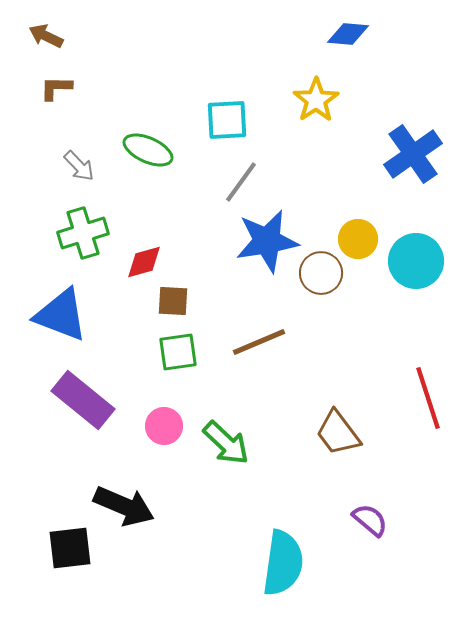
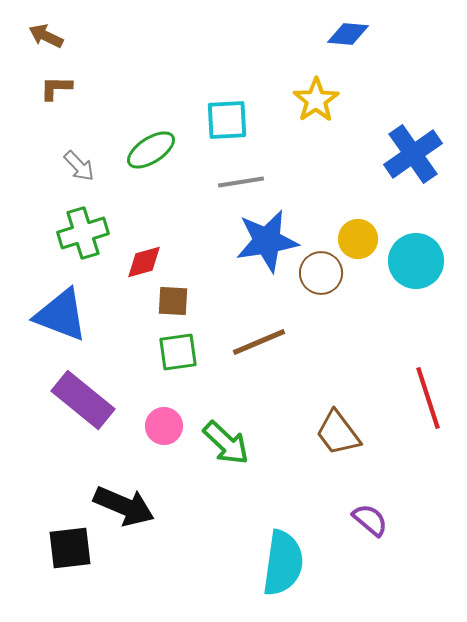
green ellipse: moved 3 px right; rotated 57 degrees counterclockwise
gray line: rotated 45 degrees clockwise
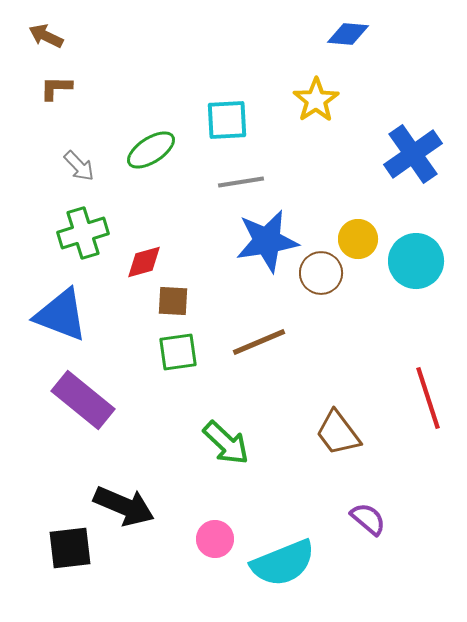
pink circle: moved 51 px right, 113 px down
purple semicircle: moved 2 px left, 1 px up
cyan semicircle: rotated 60 degrees clockwise
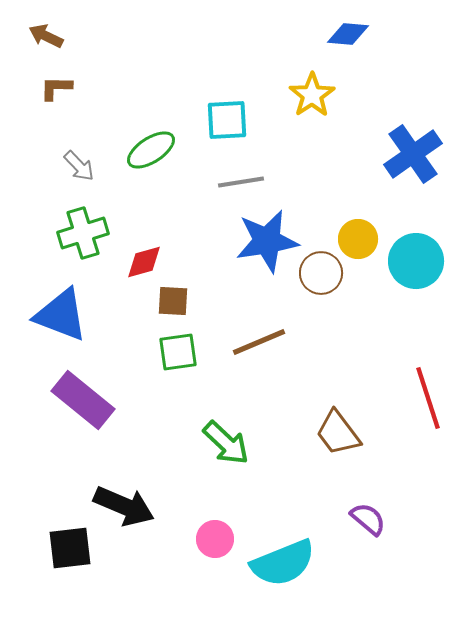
yellow star: moved 4 px left, 5 px up
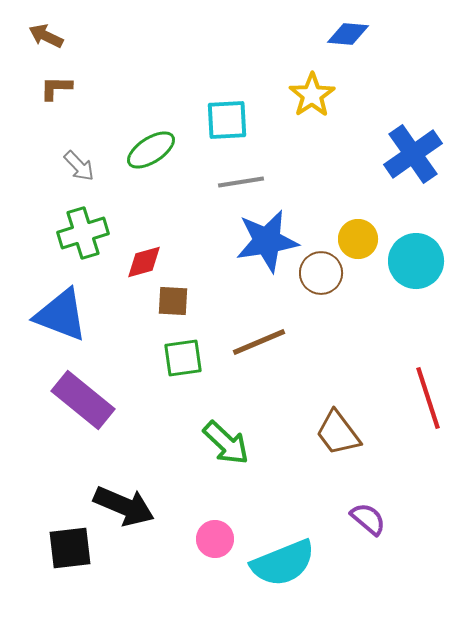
green square: moved 5 px right, 6 px down
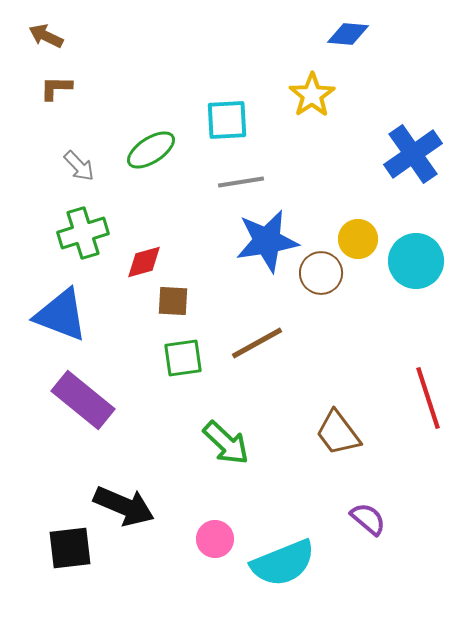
brown line: moved 2 px left, 1 px down; rotated 6 degrees counterclockwise
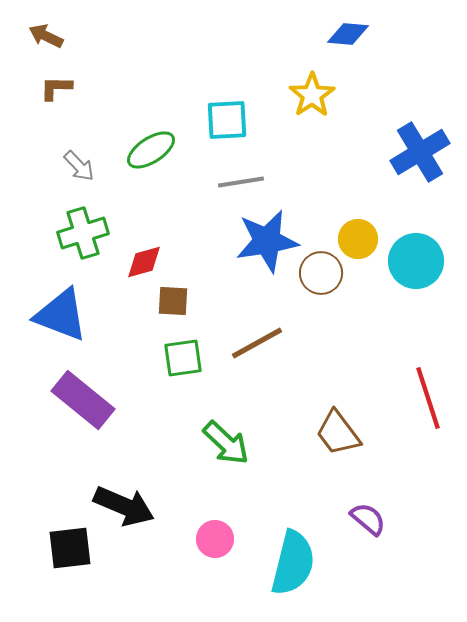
blue cross: moved 7 px right, 2 px up; rotated 4 degrees clockwise
cyan semicircle: moved 10 px right; rotated 54 degrees counterclockwise
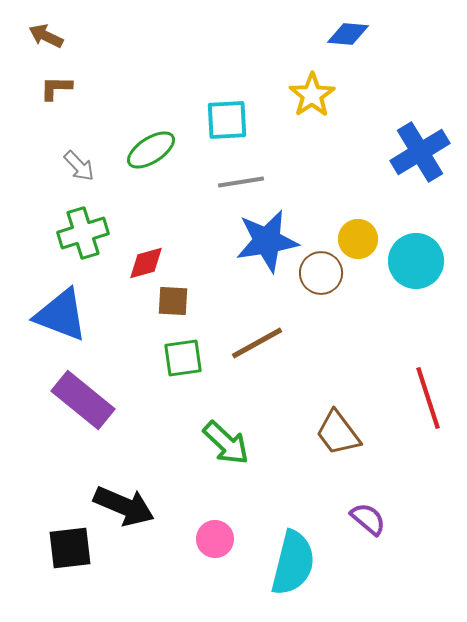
red diamond: moved 2 px right, 1 px down
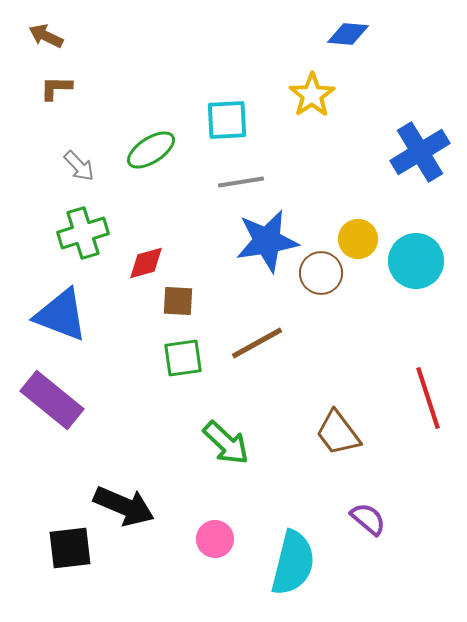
brown square: moved 5 px right
purple rectangle: moved 31 px left
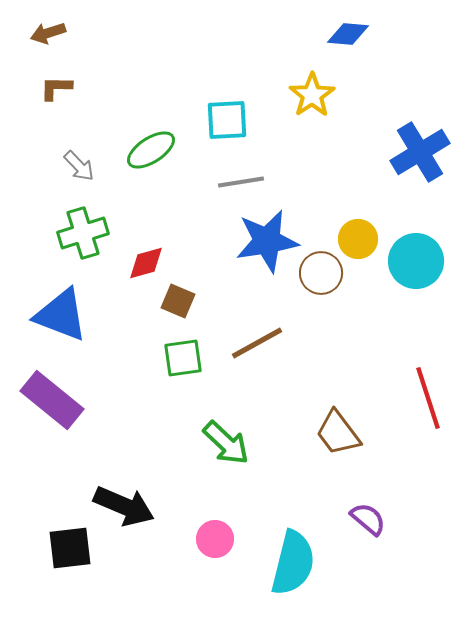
brown arrow: moved 2 px right, 3 px up; rotated 44 degrees counterclockwise
brown square: rotated 20 degrees clockwise
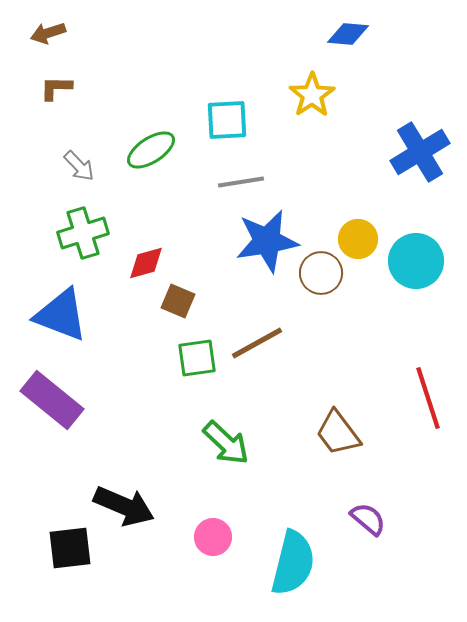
green square: moved 14 px right
pink circle: moved 2 px left, 2 px up
